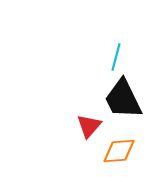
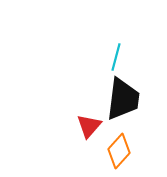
black trapezoid: rotated 147 degrees counterclockwise
orange diamond: rotated 44 degrees counterclockwise
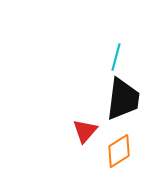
red triangle: moved 4 px left, 5 px down
orange diamond: rotated 16 degrees clockwise
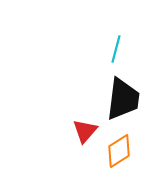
cyan line: moved 8 px up
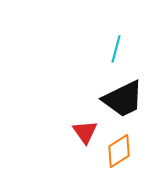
black trapezoid: rotated 57 degrees clockwise
red triangle: moved 1 px down; rotated 16 degrees counterclockwise
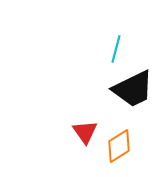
black trapezoid: moved 10 px right, 10 px up
orange diamond: moved 5 px up
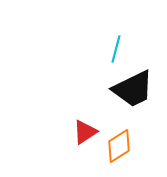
red triangle: rotated 32 degrees clockwise
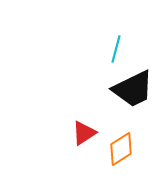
red triangle: moved 1 px left, 1 px down
orange diamond: moved 2 px right, 3 px down
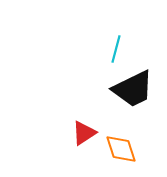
orange diamond: rotated 76 degrees counterclockwise
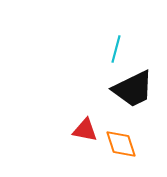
red triangle: moved 1 px right, 3 px up; rotated 44 degrees clockwise
orange diamond: moved 5 px up
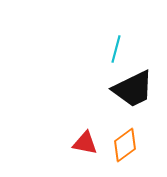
red triangle: moved 13 px down
orange diamond: moved 4 px right, 1 px down; rotated 72 degrees clockwise
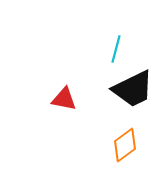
red triangle: moved 21 px left, 44 px up
